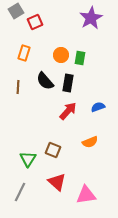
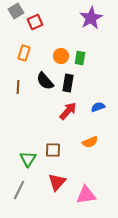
orange circle: moved 1 px down
brown square: rotated 21 degrees counterclockwise
red triangle: rotated 30 degrees clockwise
gray line: moved 1 px left, 2 px up
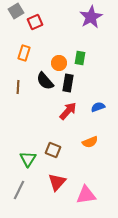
purple star: moved 1 px up
orange circle: moved 2 px left, 7 px down
brown square: rotated 21 degrees clockwise
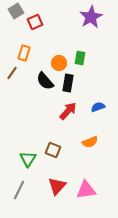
brown line: moved 6 px left, 14 px up; rotated 32 degrees clockwise
red triangle: moved 4 px down
pink triangle: moved 5 px up
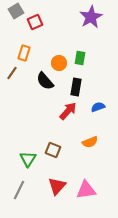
black rectangle: moved 8 px right, 4 px down
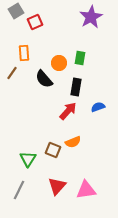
orange rectangle: rotated 21 degrees counterclockwise
black semicircle: moved 1 px left, 2 px up
orange semicircle: moved 17 px left
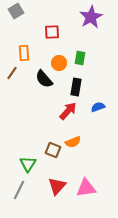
red square: moved 17 px right, 10 px down; rotated 21 degrees clockwise
green triangle: moved 5 px down
pink triangle: moved 2 px up
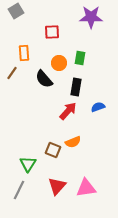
purple star: rotated 30 degrees clockwise
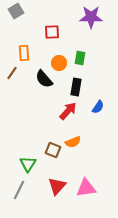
blue semicircle: rotated 144 degrees clockwise
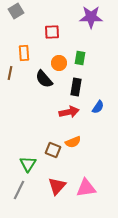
brown line: moved 2 px left; rotated 24 degrees counterclockwise
red arrow: moved 1 px right, 1 px down; rotated 36 degrees clockwise
